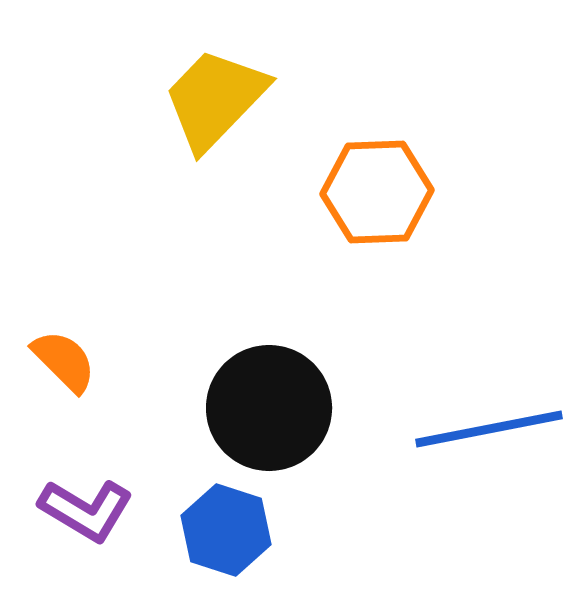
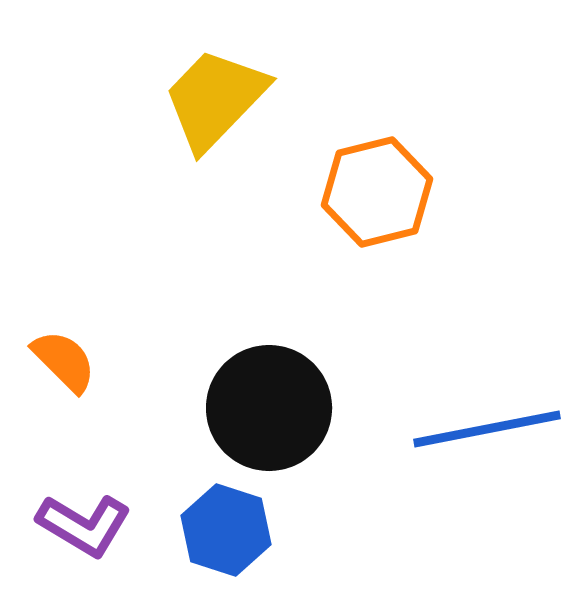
orange hexagon: rotated 12 degrees counterclockwise
blue line: moved 2 px left
purple L-shape: moved 2 px left, 15 px down
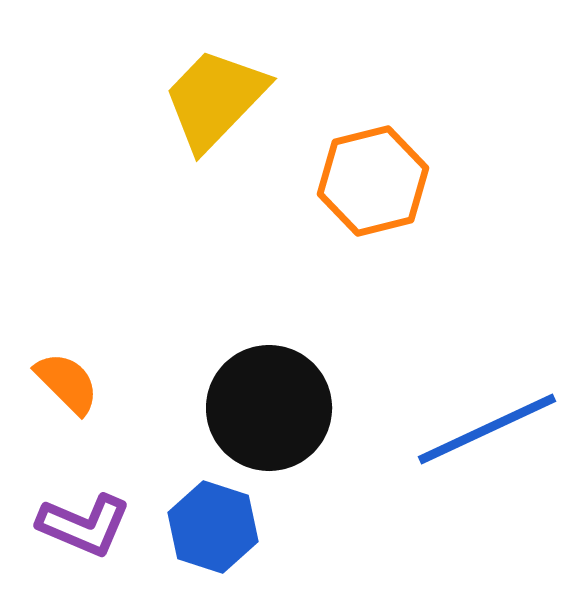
orange hexagon: moved 4 px left, 11 px up
orange semicircle: moved 3 px right, 22 px down
blue line: rotated 14 degrees counterclockwise
purple L-shape: rotated 8 degrees counterclockwise
blue hexagon: moved 13 px left, 3 px up
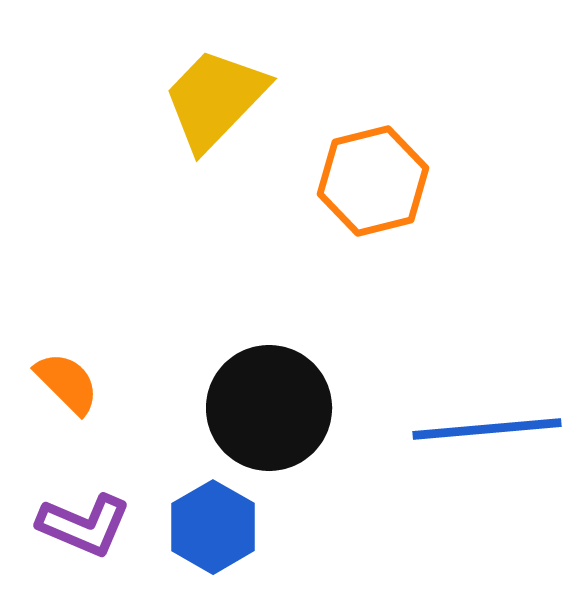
blue line: rotated 20 degrees clockwise
blue hexagon: rotated 12 degrees clockwise
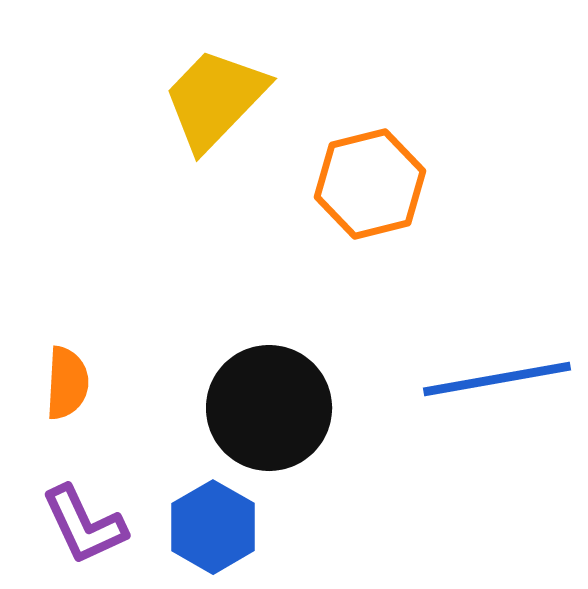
orange hexagon: moved 3 px left, 3 px down
orange semicircle: rotated 48 degrees clockwise
blue line: moved 10 px right, 50 px up; rotated 5 degrees counterclockwise
purple L-shape: rotated 42 degrees clockwise
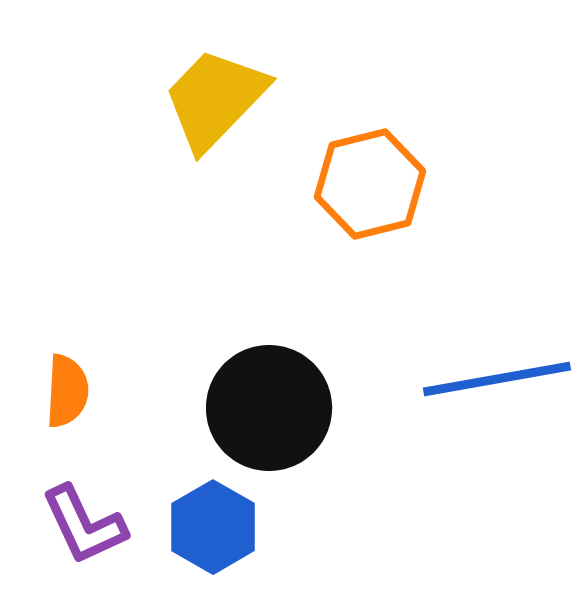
orange semicircle: moved 8 px down
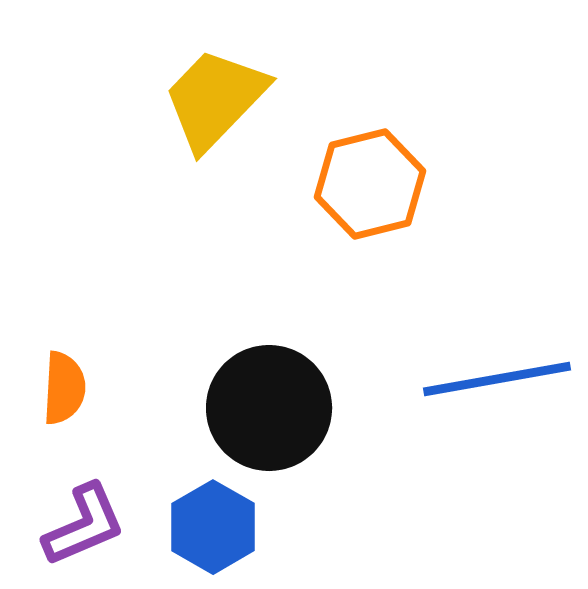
orange semicircle: moved 3 px left, 3 px up
purple L-shape: rotated 88 degrees counterclockwise
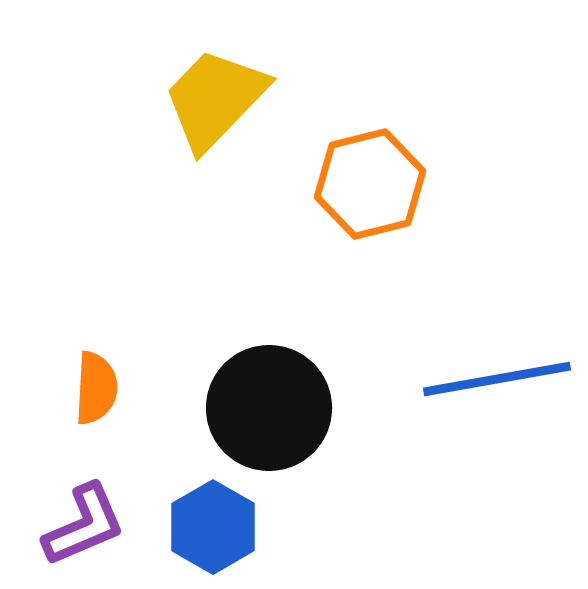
orange semicircle: moved 32 px right
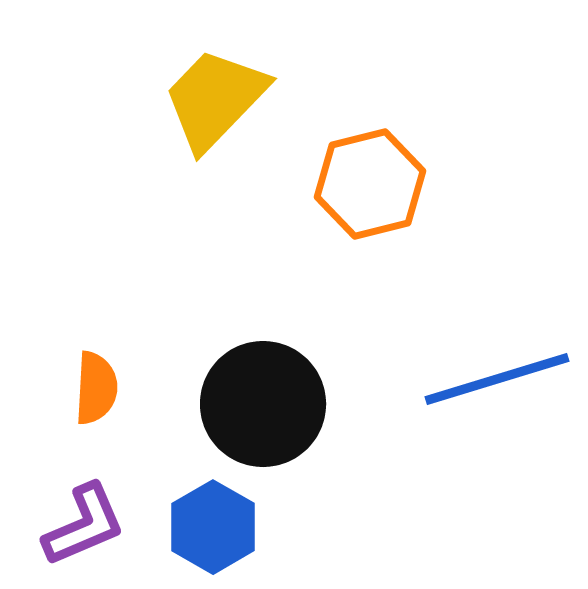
blue line: rotated 7 degrees counterclockwise
black circle: moved 6 px left, 4 px up
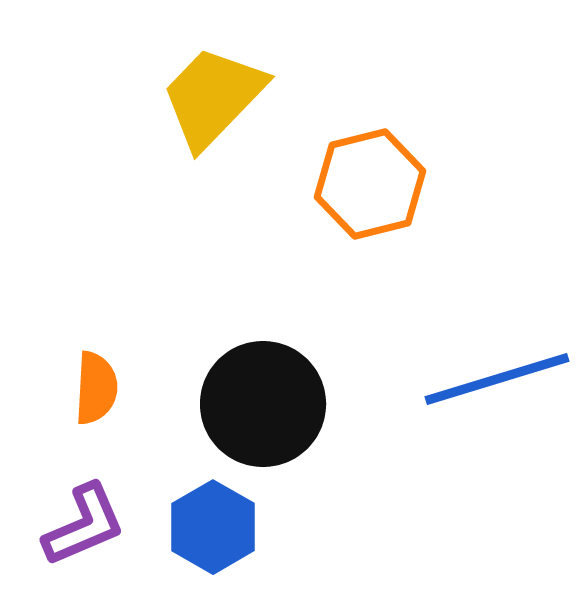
yellow trapezoid: moved 2 px left, 2 px up
